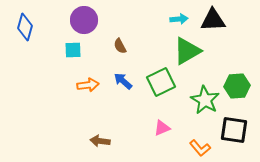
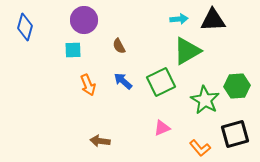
brown semicircle: moved 1 px left
orange arrow: rotated 75 degrees clockwise
black square: moved 1 px right, 4 px down; rotated 24 degrees counterclockwise
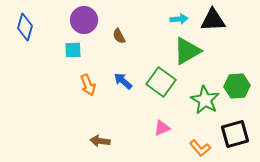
brown semicircle: moved 10 px up
green square: rotated 28 degrees counterclockwise
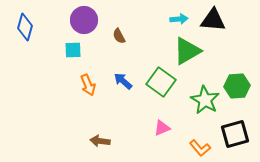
black triangle: rotated 8 degrees clockwise
